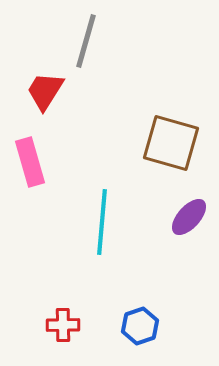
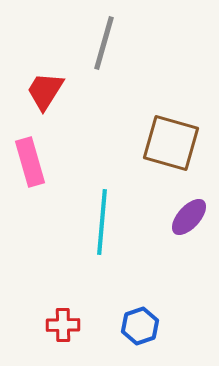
gray line: moved 18 px right, 2 px down
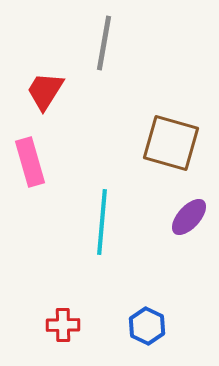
gray line: rotated 6 degrees counterclockwise
blue hexagon: moved 7 px right; rotated 15 degrees counterclockwise
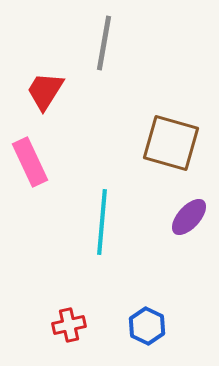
pink rectangle: rotated 9 degrees counterclockwise
red cross: moved 6 px right; rotated 12 degrees counterclockwise
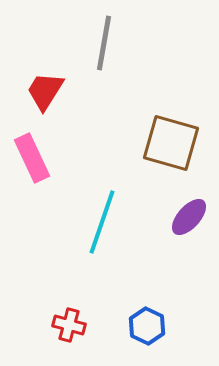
pink rectangle: moved 2 px right, 4 px up
cyan line: rotated 14 degrees clockwise
red cross: rotated 28 degrees clockwise
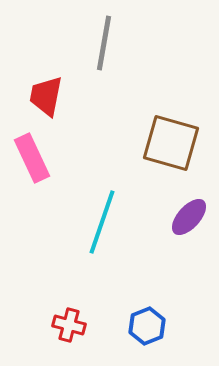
red trapezoid: moved 1 px right, 5 px down; rotated 21 degrees counterclockwise
blue hexagon: rotated 12 degrees clockwise
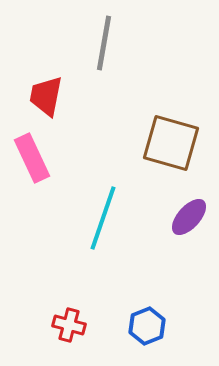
cyan line: moved 1 px right, 4 px up
